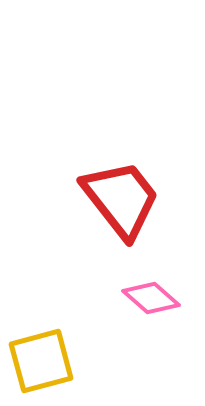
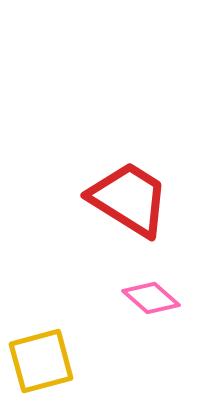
red trapezoid: moved 8 px right; rotated 20 degrees counterclockwise
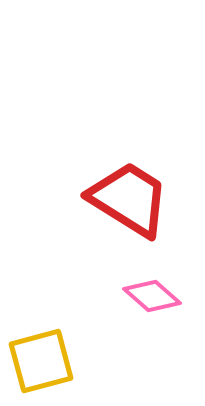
pink diamond: moved 1 px right, 2 px up
